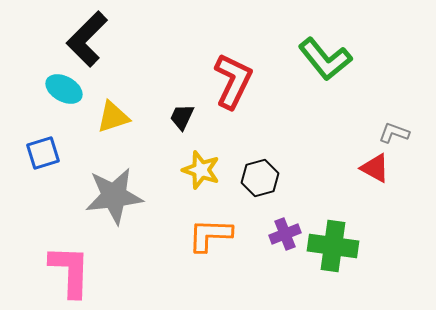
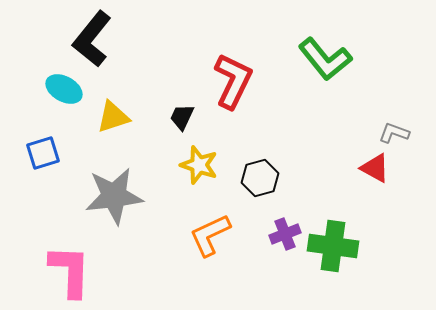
black L-shape: moved 5 px right; rotated 6 degrees counterclockwise
yellow star: moved 2 px left, 5 px up
orange L-shape: rotated 27 degrees counterclockwise
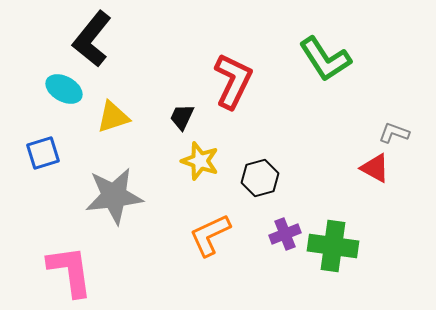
green L-shape: rotated 6 degrees clockwise
yellow star: moved 1 px right, 4 px up
pink L-shape: rotated 10 degrees counterclockwise
